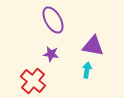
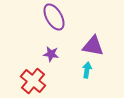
purple ellipse: moved 1 px right, 3 px up
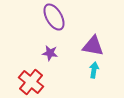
purple star: moved 1 px left, 1 px up
cyan arrow: moved 7 px right
red cross: moved 2 px left, 1 px down
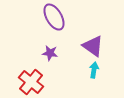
purple triangle: rotated 25 degrees clockwise
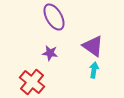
red cross: moved 1 px right
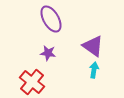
purple ellipse: moved 3 px left, 2 px down
purple star: moved 2 px left
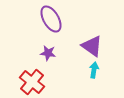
purple triangle: moved 1 px left
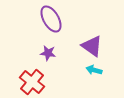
cyan arrow: rotated 84 degrees counterclockwise
